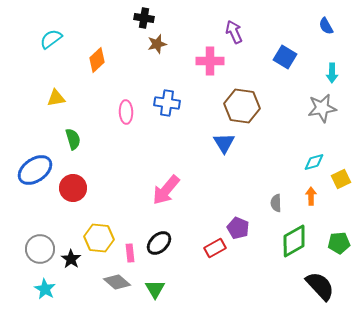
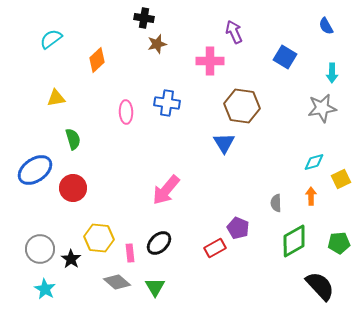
green triangle: moved 2 px up
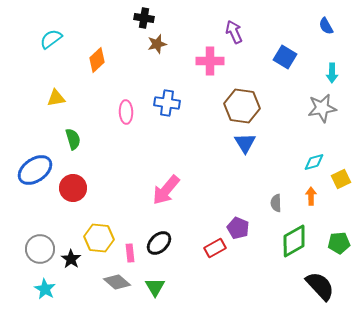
blue triangle: moved 21 px right
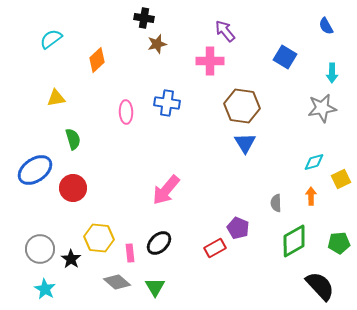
purple arrow: moved 9 px left, 1 px up; rotated 15 degrees counterclockwise
